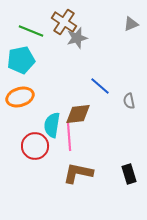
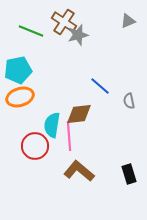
gray triangle: moved 3 px left, 3 px up
gray star: moved 1 px right, 3 px up
cyan pentagon: moved 3 px left, 10 px down
brown diamond: moved 1 px right
brown L-shape: moved 1 px right, 2 px up; rotated 28 degrees clockwise
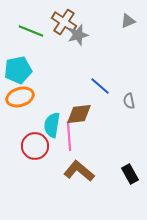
black rectangle: moved 1 px right; rotated 12 degrees counterclockwise
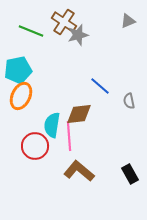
orange ellipse: moved 1 px right, 1 px up; rotated 48 degrees counterclockwise
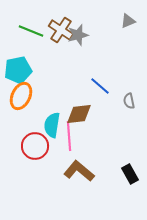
brown cross: moved 3 px left, 8 px down
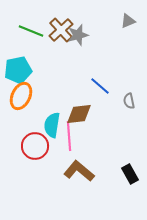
brown cross: rotated 15 degrees clockwise
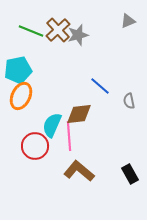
brown cross: moved 3 px left
cyan semicircle: rotated 15 degrees clockwise
